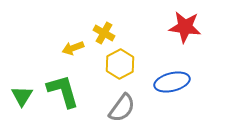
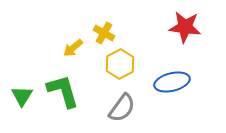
yellow arrow: rotated 20 degrees counterclockwise
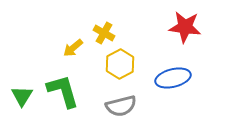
blue ellipse: moved 1 px right, 4 px up
gray semicircle: moved 1 px left, 2 px up; rotated 40 degrees clockwise
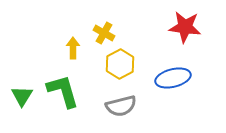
yellow arrow: rotated 130 degrees clockwise
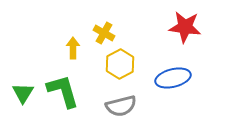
green triangle: moved 1 px right, 3 px up
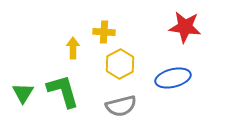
yellow cross: moved 1 px up; rotated 25 degrees counterclockwise
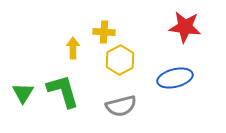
yellow hexagon: moved 4 px up
blue ellipse: moved 2 px right
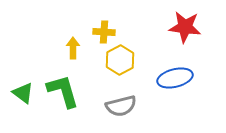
green triangle: rotated 25 degrees counterclockwise
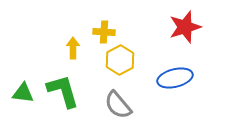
red star: rotated 24 degrees counterclockwise
green triangle: rotated 30 degrees counterclockwise
gray semicircle: moved 3 px left, 1 px up; rotated 64 degrees clockwise
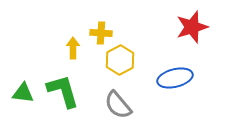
red star: moved 7 px right
yellow cross: moved 3 px left, 1 px down
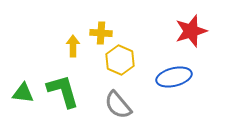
red star: moved 1 px left, 4 px down
yellow arrow: moved 2 px up
yellow hexagon: rotated 8 degrees counterclockwise
blue ellipse: moved 1 px left, 1 px up
